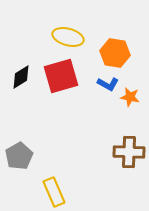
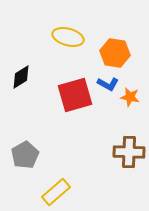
red square: moved 14 px right, 19 px down
gray pentagon: moved 6 px right, 1 px up
yellow rectangle: moved 2 px right; rotated 72 degrees clockwise
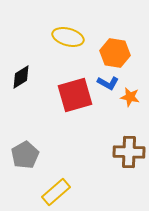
blue L-shape: moved 1 px up
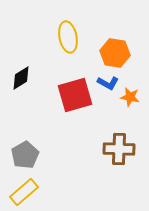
yellow ellipse: rotated 64 degrees clockwise
black diamond: moved 1 px down
brown cross: moved 10 px left, 3 px up
yellow rectangle: moved 32 px left
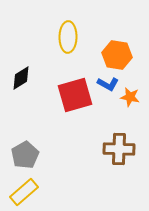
yellow ellipse: rotated 12 degrees clockwise
orange hexagon: moved 2 px right, 2 px down
blue L-shape: moved 1 px down
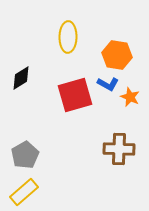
orange star: rotated 12 degrees clockwise
